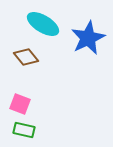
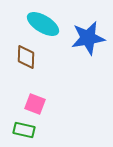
blue star: rotated 16 degrees clockwise
brown diamond: rotated 40 degrees clockwise
pink square: moved 15 px right
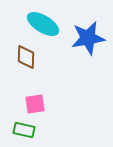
pink square: rotated 30 degrees counterclockwise
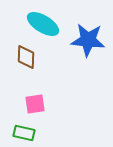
blue star: moved 2 px down; rotated 16 degrees clockwise
green rectangle: moved 3 px down
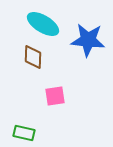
brown diamond: moved 7 px right
pink square: moved 20 px right, 8 px up
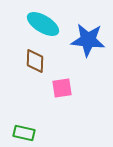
brown diamond: moved 2 px right, 4 px down
pink square: moved 7 px right, 8 px up
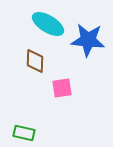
cyan ellipse: moved 5 px right
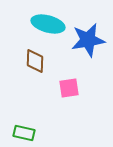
cyan ellipse: rotated 16 degrees counterclockwise
blue star: rotated 16 degrees counterclockwise
pink square: moved 7 px right
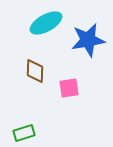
cyan ellipse: moved 2 px left, 1 px up; rotated 44 degrees counterclockwise
brown diamond: moved 10 px down
green rectangle: rotated 30 degrees counterclockwise
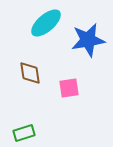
cyan ellipse: rotated 12 degrees counterclockwise
brown diamond: moved 5 px left, 2 px down; rotated 10 degrees counterclockwise
